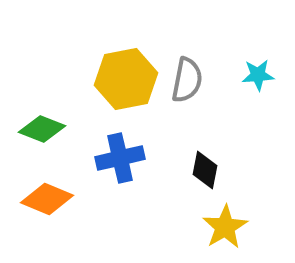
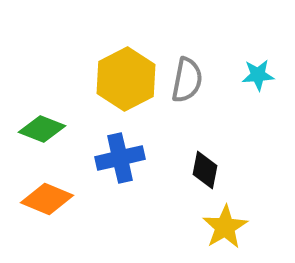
yellow hexagon: rotated 16 degrees counterclockwise
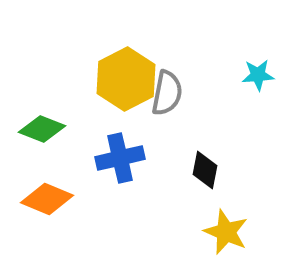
gray semicircle: moved 20 px left, 13 px down
yellow star: moved 1 px right, 5 px down; rotated 18 degrees counterclockwise
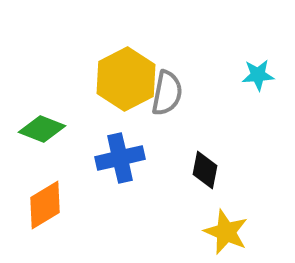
orange diamond: moved 2 px left, 6 px down; rotated 54 degrees counterclockwise
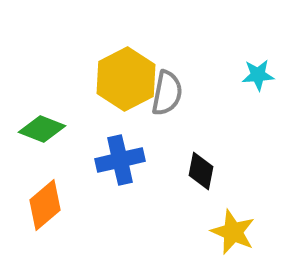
blue cross: moved 2 px down
black diamond: moved 4 px left, 1 px down
orange diamond: rotated 9 degrees counterclockwise
yellow star: moved 7 px right
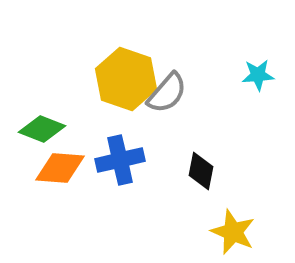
yellow hexagon: rotated 14 degrees counterclockwise
gray semicircle: rotated 30 degrees clockwise
orange diamond: moved 15 px right, 37 px up; rotated 45 degrees clockwise
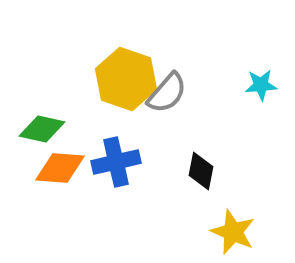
cyan star: moved 3 px right, 10 px down
green diamond: rotated 9 degrees counterclockwise
blue cross: moved 4 px left, 2 px down
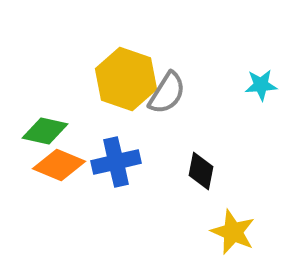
gray semicircle: rotated 9 degrees counterclockwise
green diamond: moved 3 px right, 2 px down
orange diamond: moved 1 px left, 3 px up; rotated 18 degrees clockwise
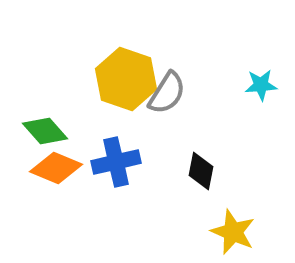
green diamond: rotated 36 degrees clockwise
orange diamond: moved 3 px left, 3 px down
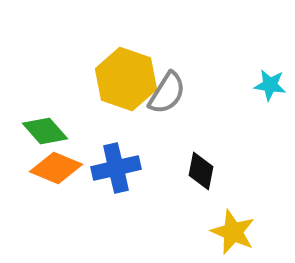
cyan star: moved 9 px right; rotated 12 degrees clockwise
blue cross: moved 6 px down
